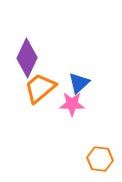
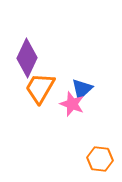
blue triangle: moved 3 px right, 6 px down
orange trapezoid: rotated 20 degrees counterclockwise
pink star: rotated 20 degrees clockwise
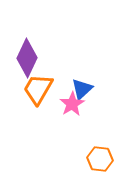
orange trapezoid: moved 2 px left, 1 px down
pink star: rotated 20 degrees clockwise
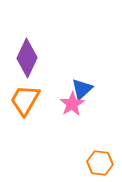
orange trapezoid: moved 13 px left, 11 px down
orange hexagon: moved 4 px down
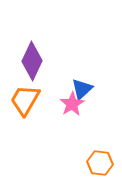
purple diamond: moved 5 px right, 3 px down
